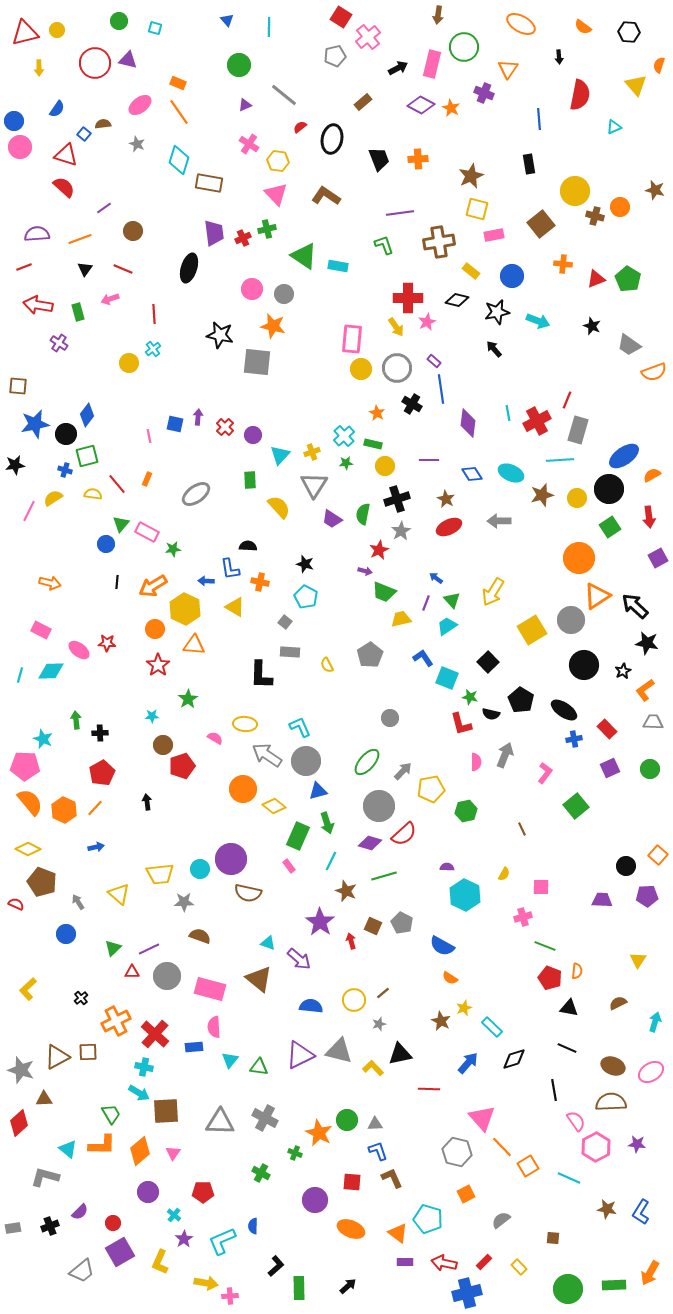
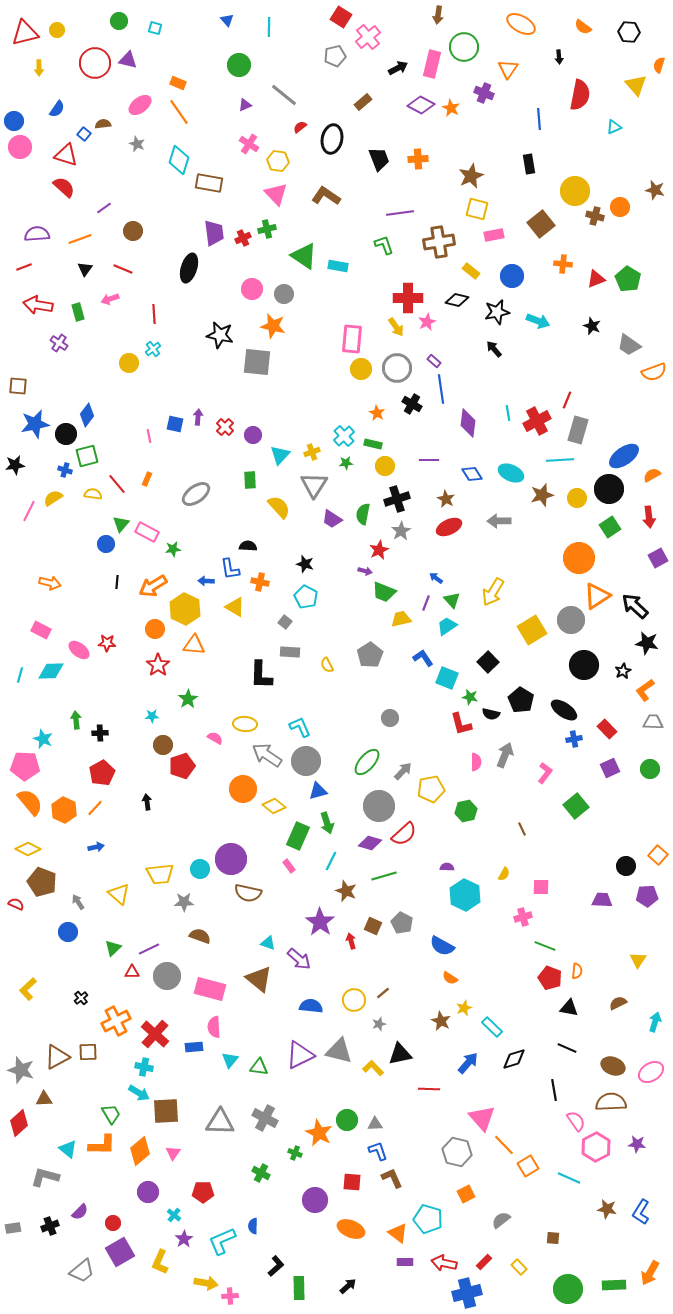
blue circle at (66, 934): moved 2 px right, 2 px up
orange line at (502, 1147): moved 2 px right, 2 px up
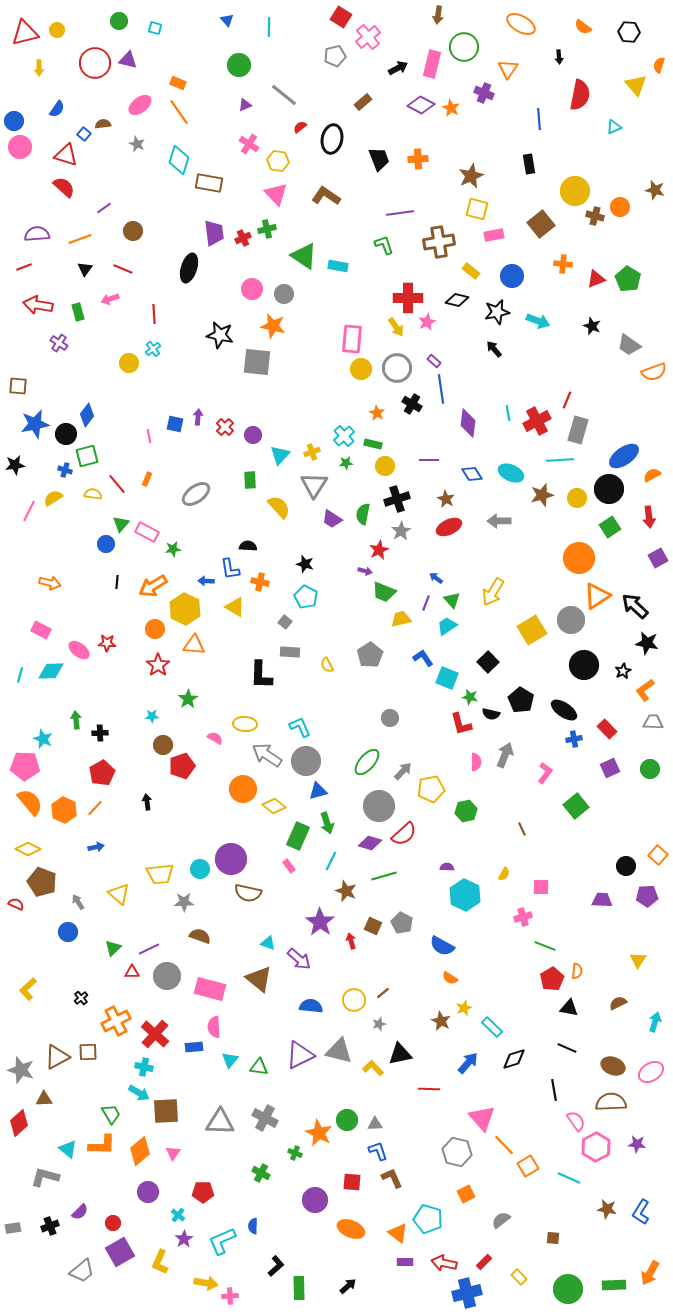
red pentagon at (550, 978): moved 2 px right, 1 px down; rotated 20 degrees clockwise
cyan cross at (174, 1215): moved 4 px right
yellow rectangle at (519, 1267): moved 10 px down
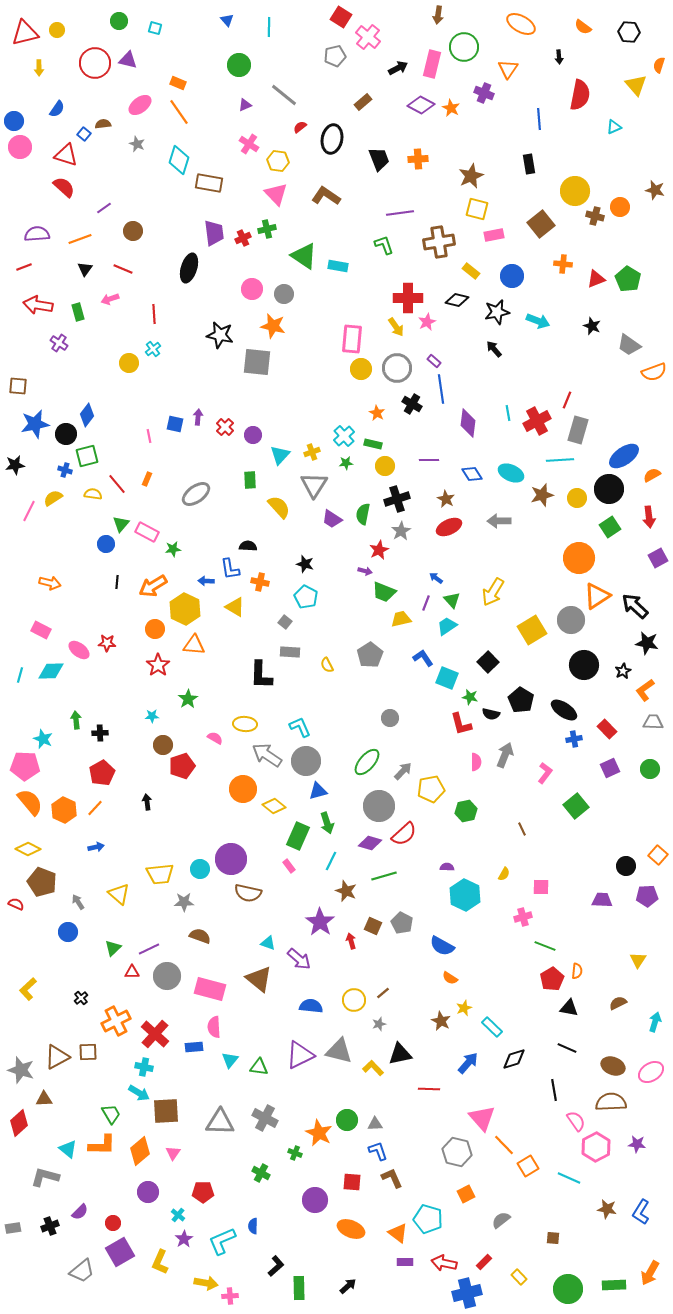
pink cross at (368, 37): rotated 10 degrees counterclockwise
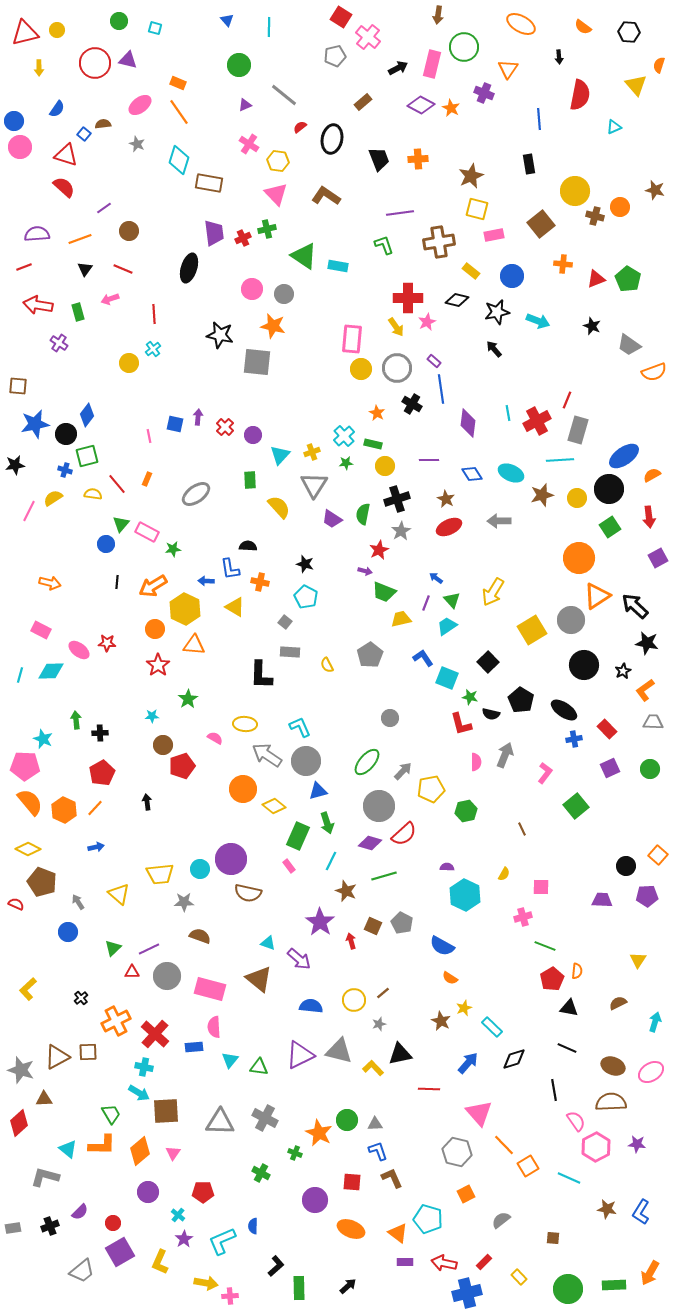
brown circle at (133, 231): moved 4 px left
pink triangle at (482, 1118): moved 3 px left, 5 px up
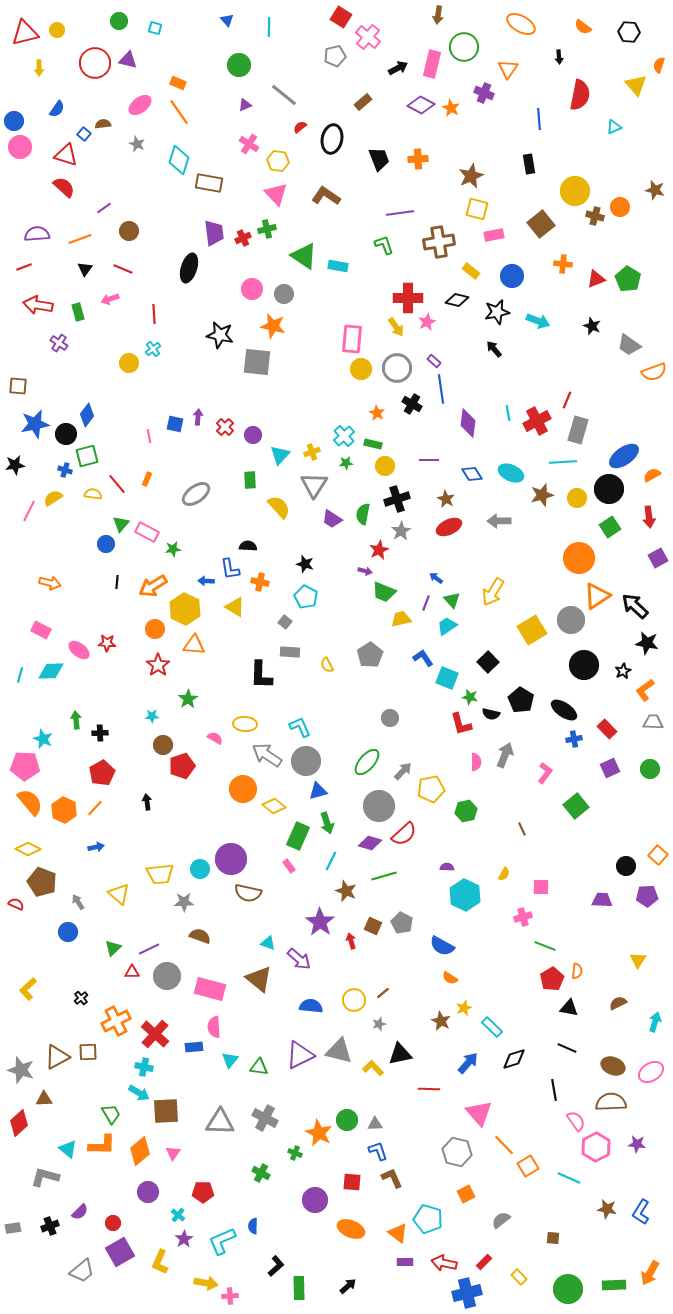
cyan line at (560, 460): moved 3 px right, 2 px down
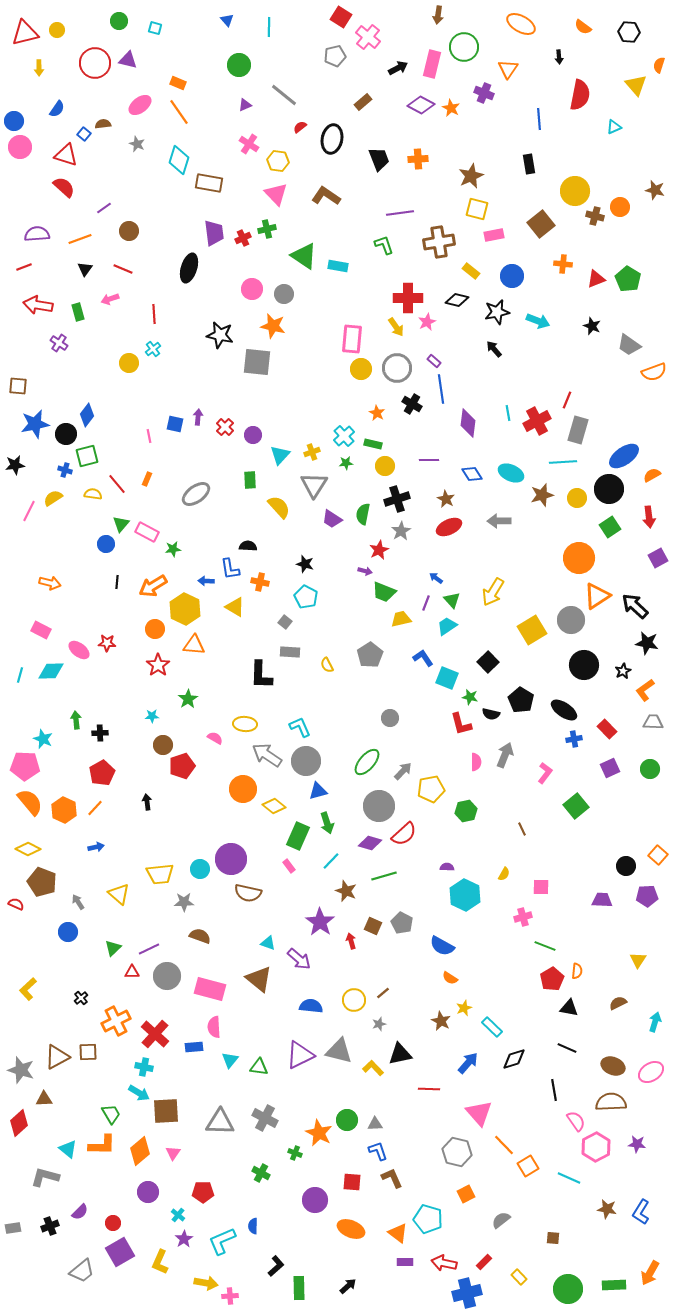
cyan line at (331, 861): rotated 18 degrees clockwise
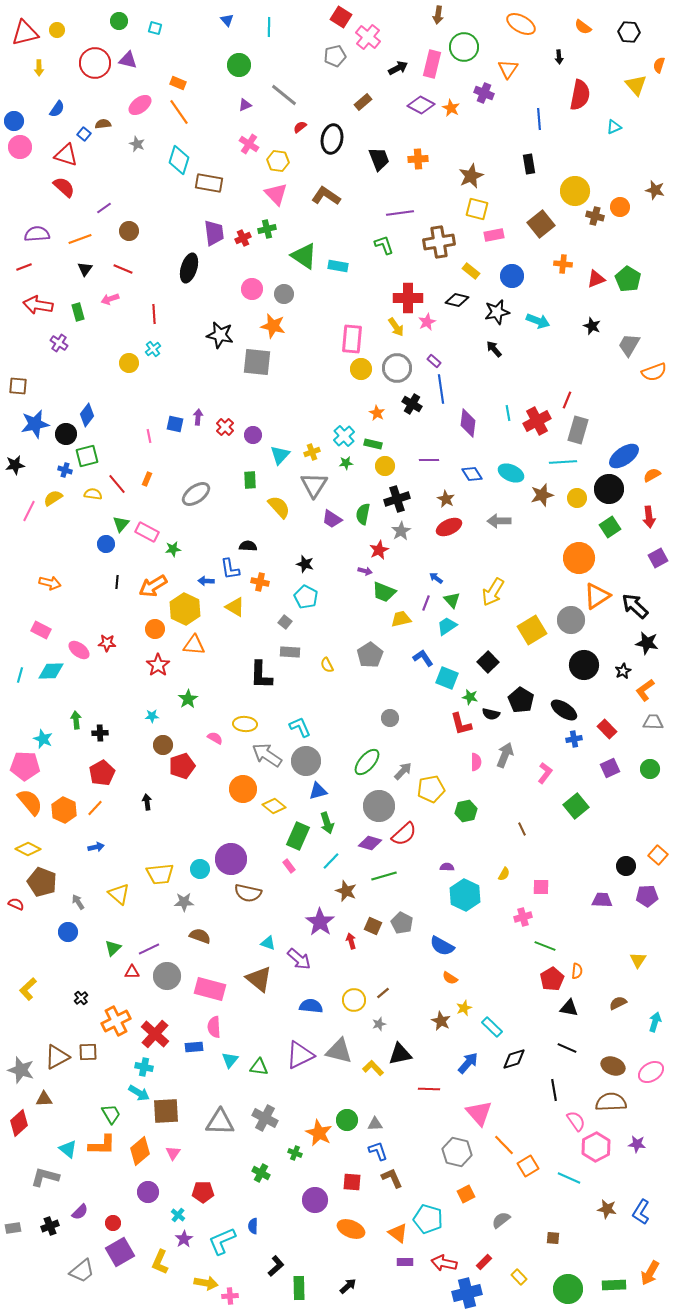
gray trapezoid at (629, 345): rotated 85 degrees clockwise
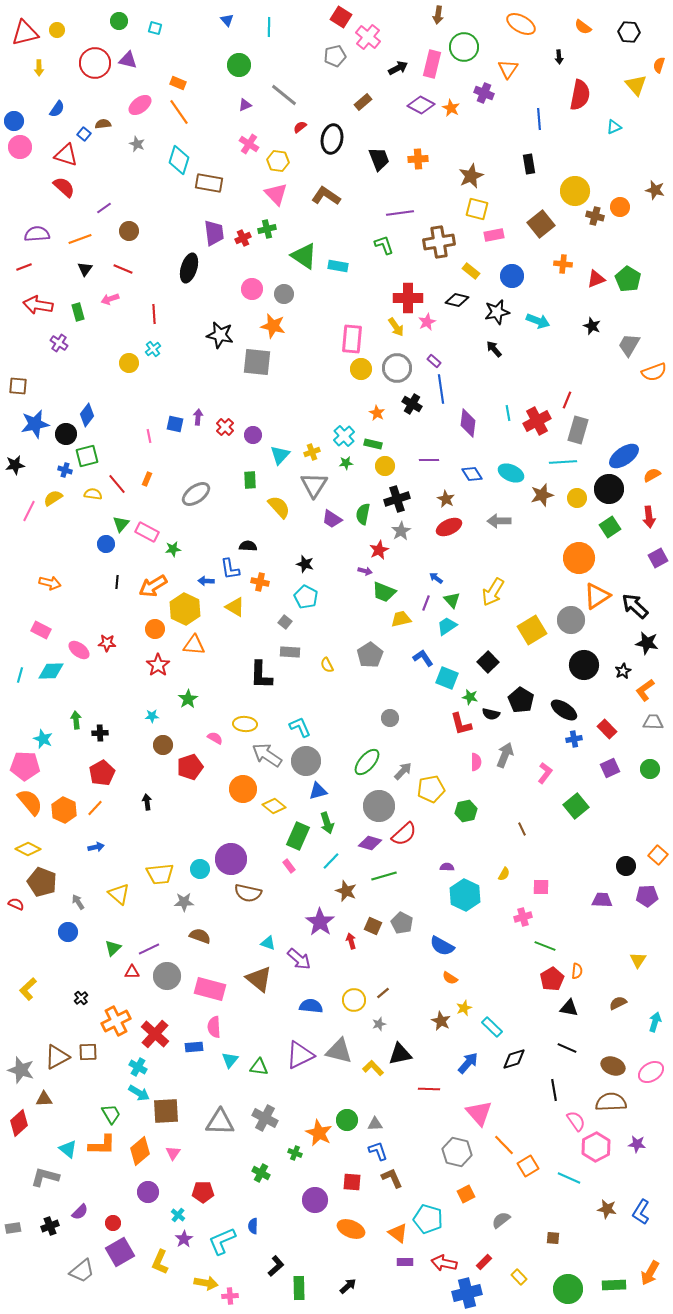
red pentagon at (182, 766): moved 8 px right, 1 px down
cyan cross at (144, 1067): moved 6 px left; rotated 18 degrees clockwise
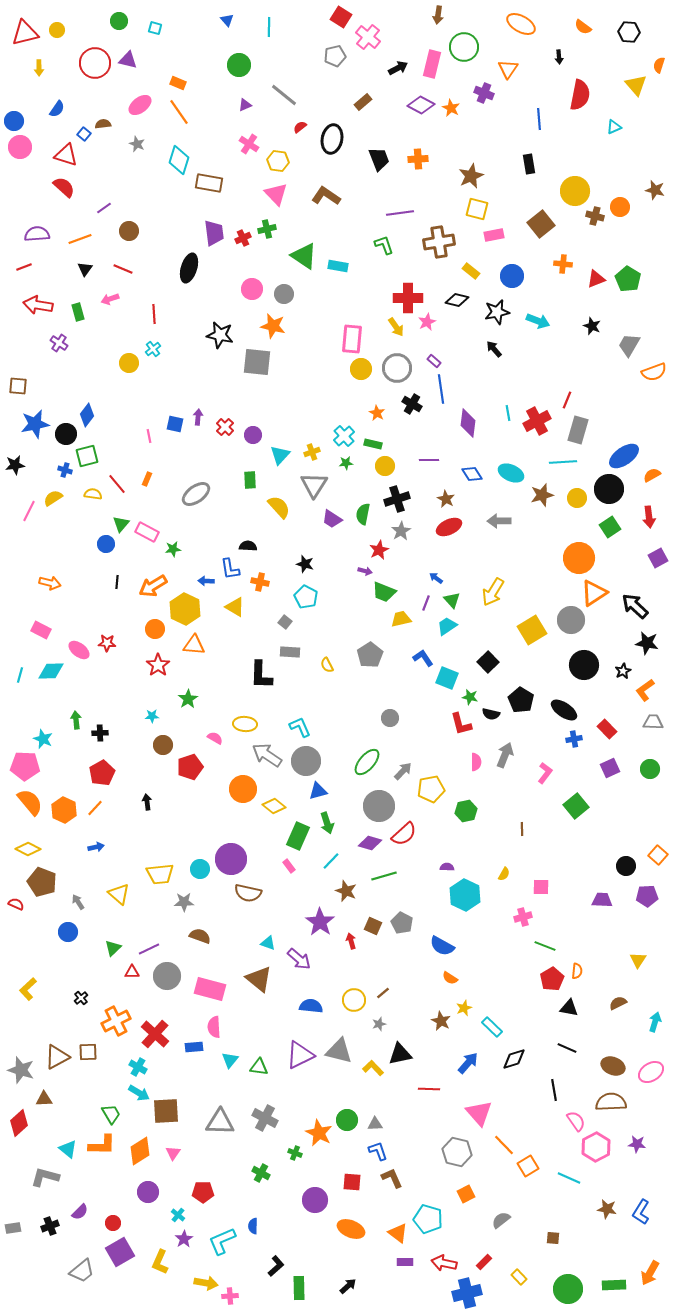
orange triangle at (597, 596): moved 3 px left, 3 px up
brown line at (522, 829): rotated 24 degrees clockwise
orange diamond at (140, 1151): rotated 8 degrees clockwise
